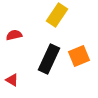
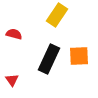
red semicircle: moved 1 px up; rotated 28 degrees clockwise
orange square: rotated 20 degrees clockwise
red triangle: rotated 24 degrees clockwise
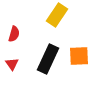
red semicircle: rotated 91 degrees clockwise
black rectangle: moved 1 px left
red triangle: moved 16 px up
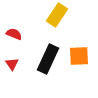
red semicircle: rotated 84 degrees counterclockwise
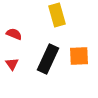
yellow rectangle: rotated 50 degrees counterclockwise
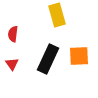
red semicircle: moved 1 px left; rotated 105 degrees counterclockwise
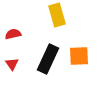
red semicircle: rotated 70 degrees clockwise
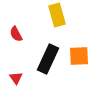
red semicircle: moved 3 px right; rotated 105 degrees counterclockwise
red triangle: moved 4 px right, 14 px down
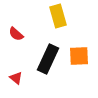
yellow rectangle: moved 1 px right, 1 px down
red semicircle: rotated 21 degrees counterclockwise
red triangle: rotated 16 degrees counterclockwise
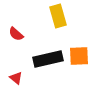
black rectangle: rotated 52 degrees clockwise
